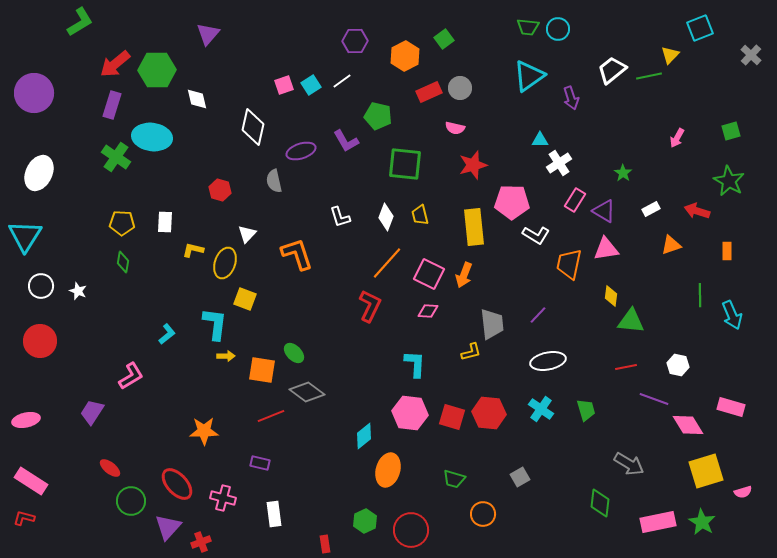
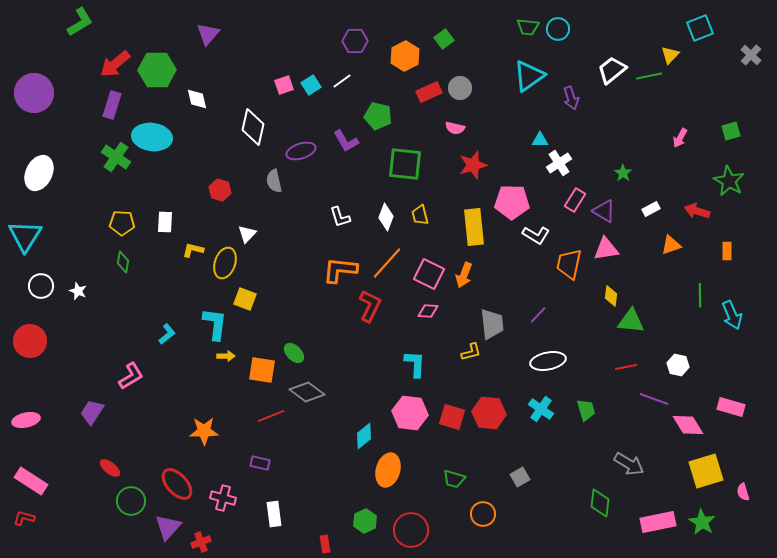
pink arrow at (677, 138): moved 3 px right
orange L-shape at (297, 254): moved 43 px right, 16 px down; rotated 66 degrees counterclockwise
red circle at (40, 341): moved 10 px left
pink semicircle at (743, 492): rotated 90 degrees clockwise
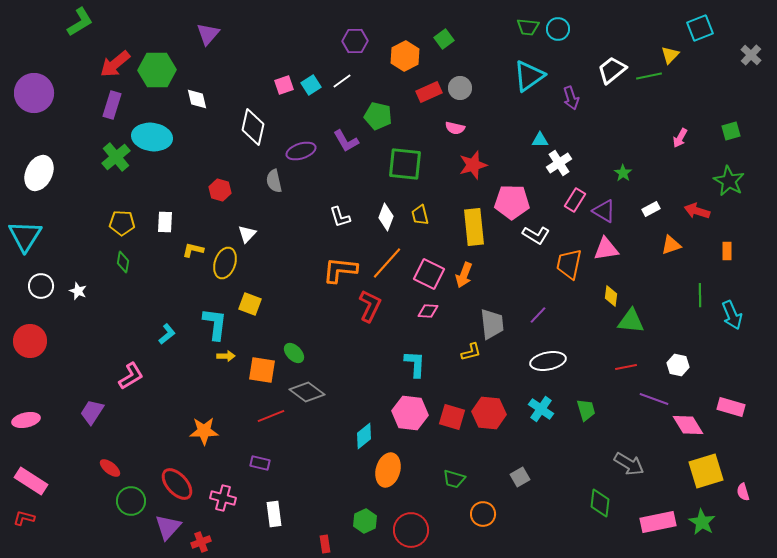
green cross at (116, 157): rotated 16 degrees clockwise
yellow square at (245, 299): moved 5 px right, 5 px down
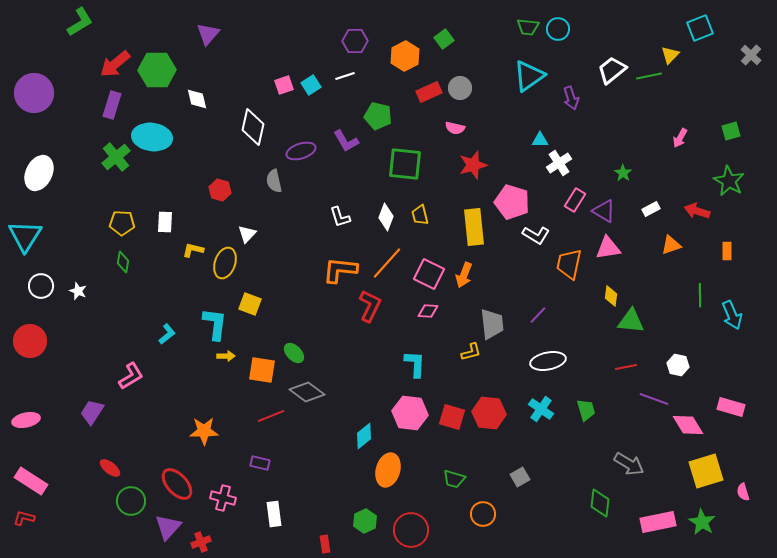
white line at (342, 81): moved 3 px right, 5 px up; rotated 18 degrees clockwise
pink pentagon at (512, 202): rotated 16 degrees clockwise
pink triangle at (606, 249): moved 2 px right, 1 px up
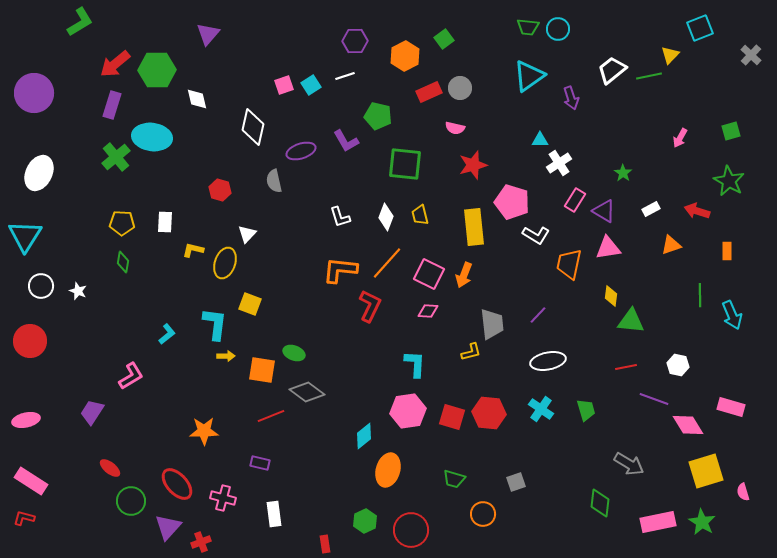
green ellipse at (294, 353): rotated 25 degrees counterclockwise
pink hexagon at (410, 413): moved 2 px left, 2 px up; rotated 16 degrees counterclockwise
gray square at (520, 477): moved 4 px left, 5 px down; rotated 12 degrees clockwise
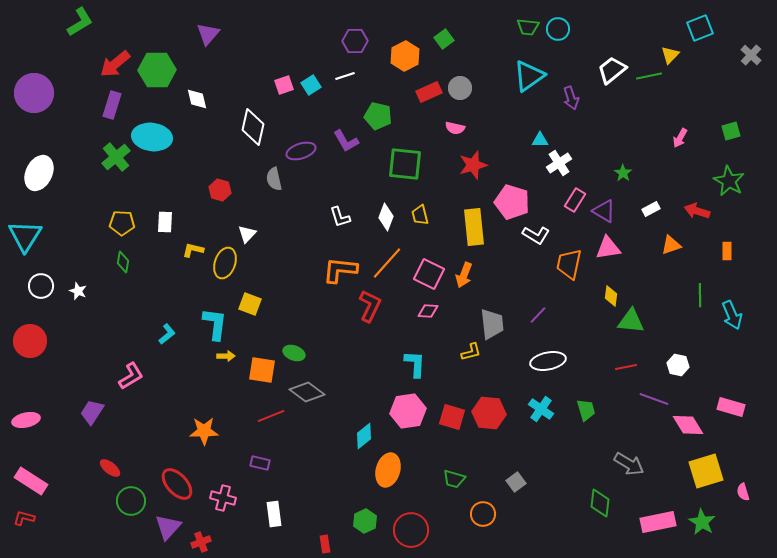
gray semicircle at (274, 181): moved 2 px up
gray square at (516, 482): rotated 18 degrees counterclockwise
